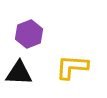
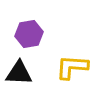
purple hexagon: rotated 12 degrees clockwise
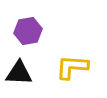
purple hexagon: moved 1 px left, 3 px up
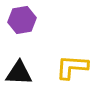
purple hexagon: moved 6 px left, 11 px up
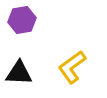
yellow L-shape: rotated 40 degrees counterclockwise
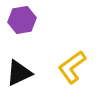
black triangle: rotated 28 degrees counterclockwise
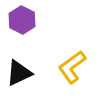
purple hexagon: rotated 24 degrees counterclockwise
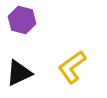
purple hexagon: rotated 12 degrees counterclockwise
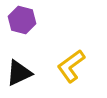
yellow L-shape: moved 1 px left, 1 px up
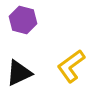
purple hexagon: moved 1 px right
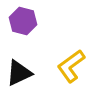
purple hexagon: moved 1 px down
